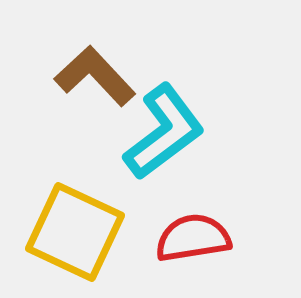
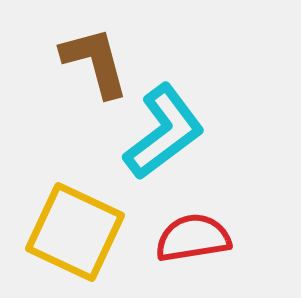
brown L-shape: moved 14 px up; rotated 28 degrees clockwise
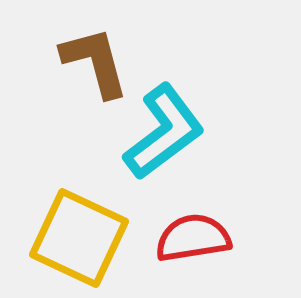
yellow square: moved 4 px right, 6 px down
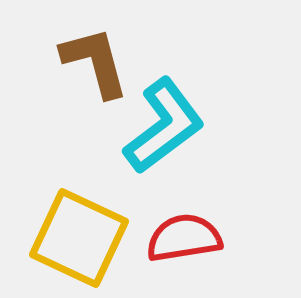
cyan L-shape: moved 6 px up
red semicircle: moved 9 px left
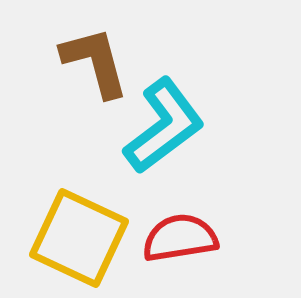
red semicircle: moved 4 px left
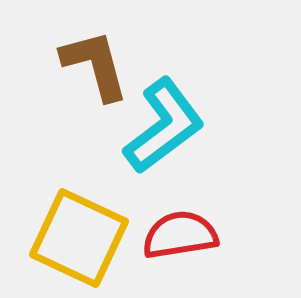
brown L-shape: moved 3 px down
red semicircle: moved 3 px up
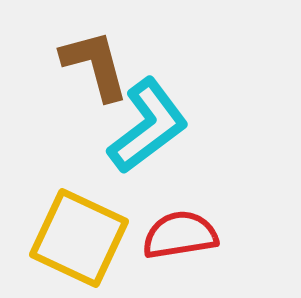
cyan L-shape: moved 16 px left
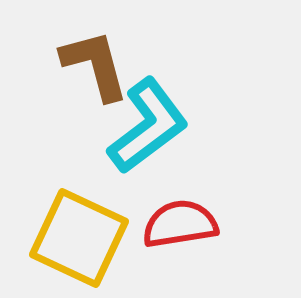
red semicircle: moved 11 px up
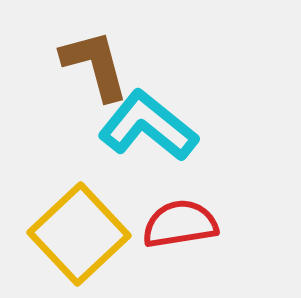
cyan L-shape: rotated 104 degrees counterclockwise
yellow square: moved 4 px up; rotated 22 degrees clockwise
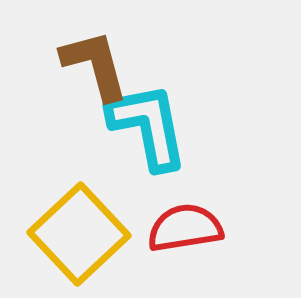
cyan L-shape: rotated 40 degrees clockwise
red semicircle: moved 5 px right, 4 px down
